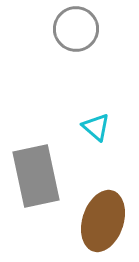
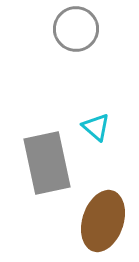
gray rectangle: moved 11 px right, 13 px up
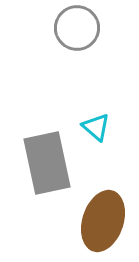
gray circle: moved 1 px right, 1 px up
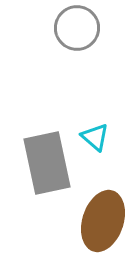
cyan triangle: moved 1 px left, 10 px down
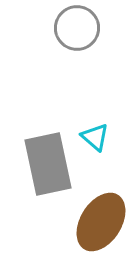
gray rectangle: moved 1 px right, 1 px down
brown ellipse: moved 2 px left, 1 px down; rotated 14 degrees clockwise
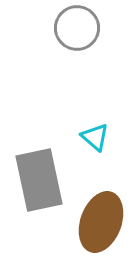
gray rectangle: moved 9 px left, 16 px down
brown ellipse: rotated 12 degrees counterclockwise
